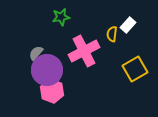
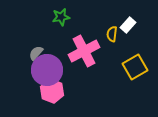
yellow square: moved 2 px up
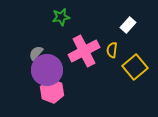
yellow semicircle: moved 16 px down
yellow square: rotated 10 degrees counterclockwise
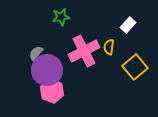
yellow semicircle: moved 3 px left, 3 px up
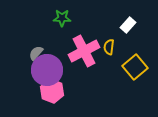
green star: moved 1 px right, 1 px down; rotated 12 degrees clockwise
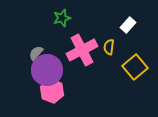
green star: rotated 18 degrees counterclockwise
pink cross: moved 2 px left, 1 px up
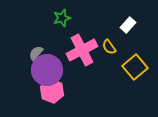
yellow semicircle: rotated 42 degrees counterclockwise
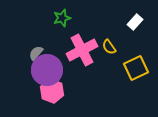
white rectangle: moved 7 px right, 3 px up
yellow square: moved 1 px right, 1 px down; rotated 15 degrees clockwise
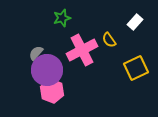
yellow semicircle: moved 7 px up
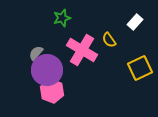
pink cross: rotated 32 degrees counterclockwise
yellow square: moved 4 px right
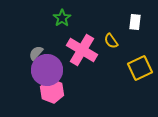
green star: rotated 18 degrees counterclockwise
white rectangle: rotated 35 degrees counterclockwise
yellow semicircle: moved 2 px right, 1 px down
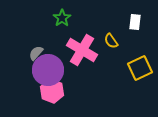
purple circle: moved 1 px right
